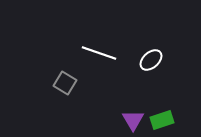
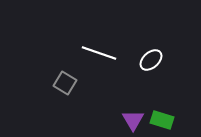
green rectangle: rotated 35 degrees clockwise
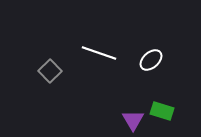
gray square: moved 15 px left, 12 px up; rotated 15 degrees clockwise
green rectangle: moved 9 px up
